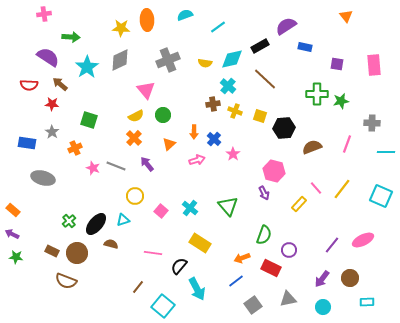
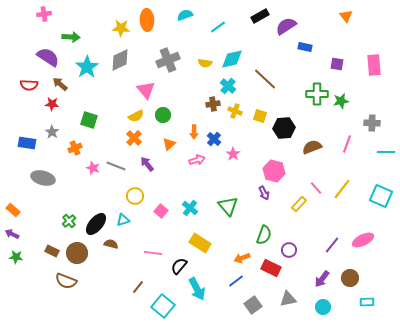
black rectangle at (260, 46): moved 30 px up
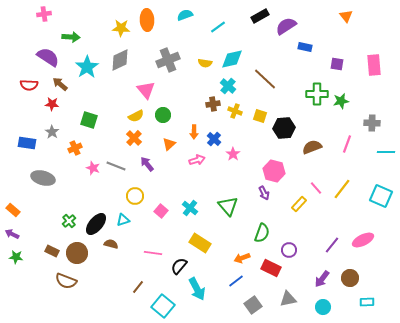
green semicircle at (264, 235): moved 2 px left, 2 px up
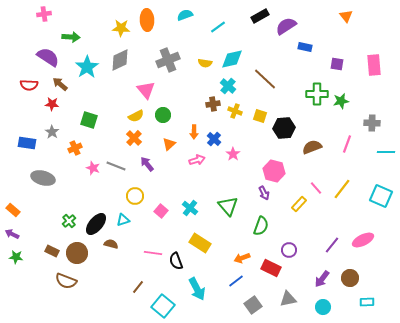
green semicircle at (262, 233): moved 1 px left, 7 px up
black semicircle at (179, 266): moved 3 px left, 5 px up; rotated 60 degrees counterclockwise
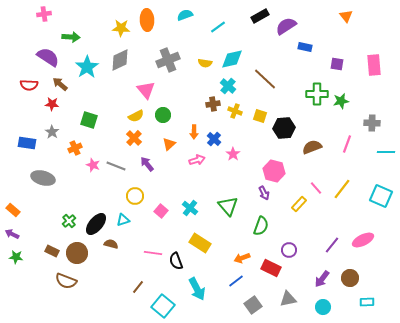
pink star at (93, 168): moved 3 px up
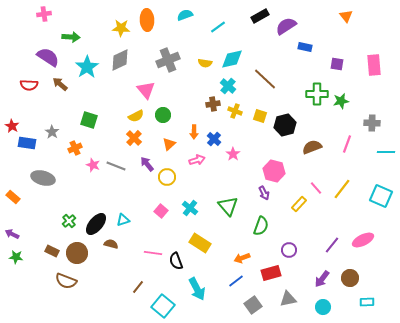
red star at (52, 104): moved 40 px left, 22 px down; rotated 24 degrees clockwise
black hexagon at (284, 128): moved 1 px right, 3 px up; rotated 10 degrees counterclockwise
yellow circle at (135, 196): moved 32 px right, 19 px up
orange rectangle at (13, 210): moved 13 px up
red rectangle at (271, 268): moved 5 px down; rotated 42 degrees counterclockwise
